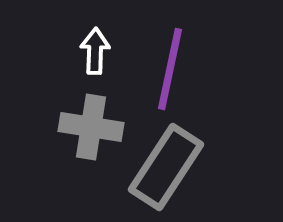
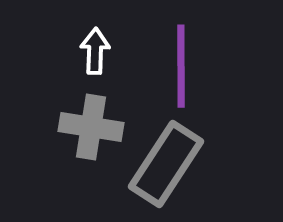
purple line: moved 11 px right, 3 px up; rotated 12 degrees counterclockwise
gray rectangle: moved 3 px up
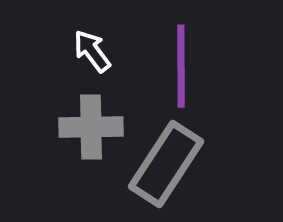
white arrow: moved 3 px left; rotated 39 degrees counterclockwise
gray cross: rotated 10 degrees counterclockwise
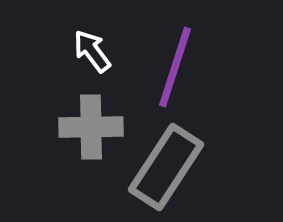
purple line: moved 6 px left, 1 px down; rotated 18 degrees clockwise
gray rectangle: moved 3 px down
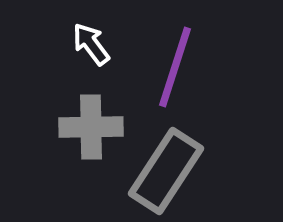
white arrow: moved 1 px left, 7 px up
gray rectangle: moved 4 px down
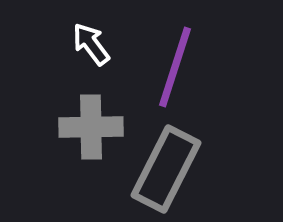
gray rectangle: moved 2 px up; rotated 6 degrees counterclockwise
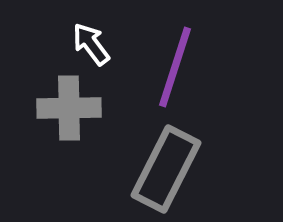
gray cross: moved 22 px left, 19 px up
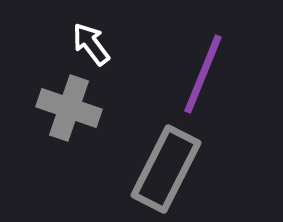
purple line: moved 28 px right, 7 px down; rotated 4 degrees clockwise
gray cross: rotated 20 degrees clockwise
